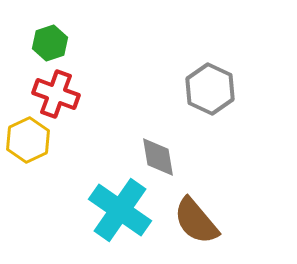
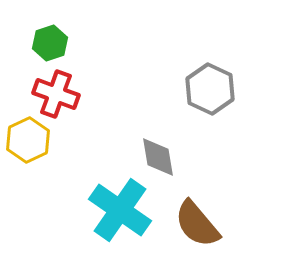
brown semicircle: moved 1 px right, 3 px down
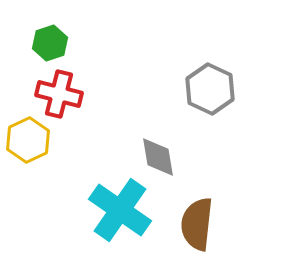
red cross: moved 3 px right; rotated 6 degrees counterclockwise
brown semicircle: rotated 46 degrees clockwise
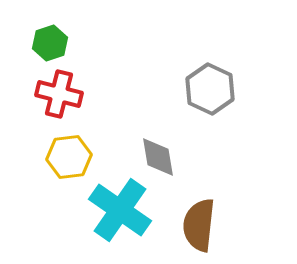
yellow hexagon: moved 41 px right, 17 px down; rotated 18 degrees clockwise
brown semicircle: moved 2 px right, 1 px down
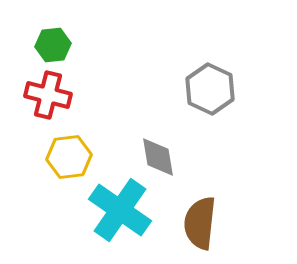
green hexagon: moved 3 px right, 2 px down; rotated 12 degrees clockwise
red cross: moved 11 px left, 1 px down
brown semicircle: moved 1 px right, 2 px up
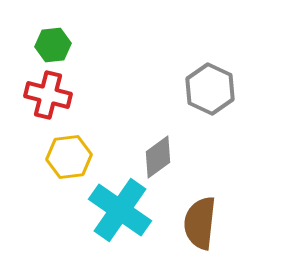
gray diamond: rotated 63 degrees clockwise
